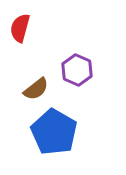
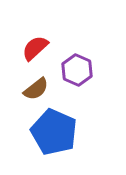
red semicircle: moved 15 px right, 20 px down; rotated 32 degrees clockwise
blue pentagon: rotated 6 degrees counterclockwise
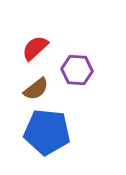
purple hexagon: rotated 20 degrees counterclockwise
blue pentagon: moved 7 px left; rotated 18 degrees counterclockwise
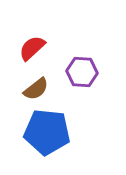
red semicircle: moved 3 px left
purple hexagon: moved 5 px right, 2 px down
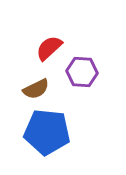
red semicircle: moved 17 px right
brown semicircle: rotated 12 degrees clockwise
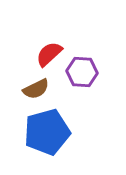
red semicircle: moved 6 px down
blue pentagon: rotated 21 degrees counterclockwise
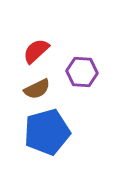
red semicircle: moved 13 px left, 3 px up
brown semicircle: moved 1 px right
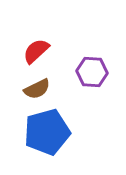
purple hexagon: moved 10 px right
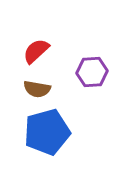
purple hexagon: rotated 8 degrees counterclockwise
brown semicircle: rotated 36 degrees clockwise
